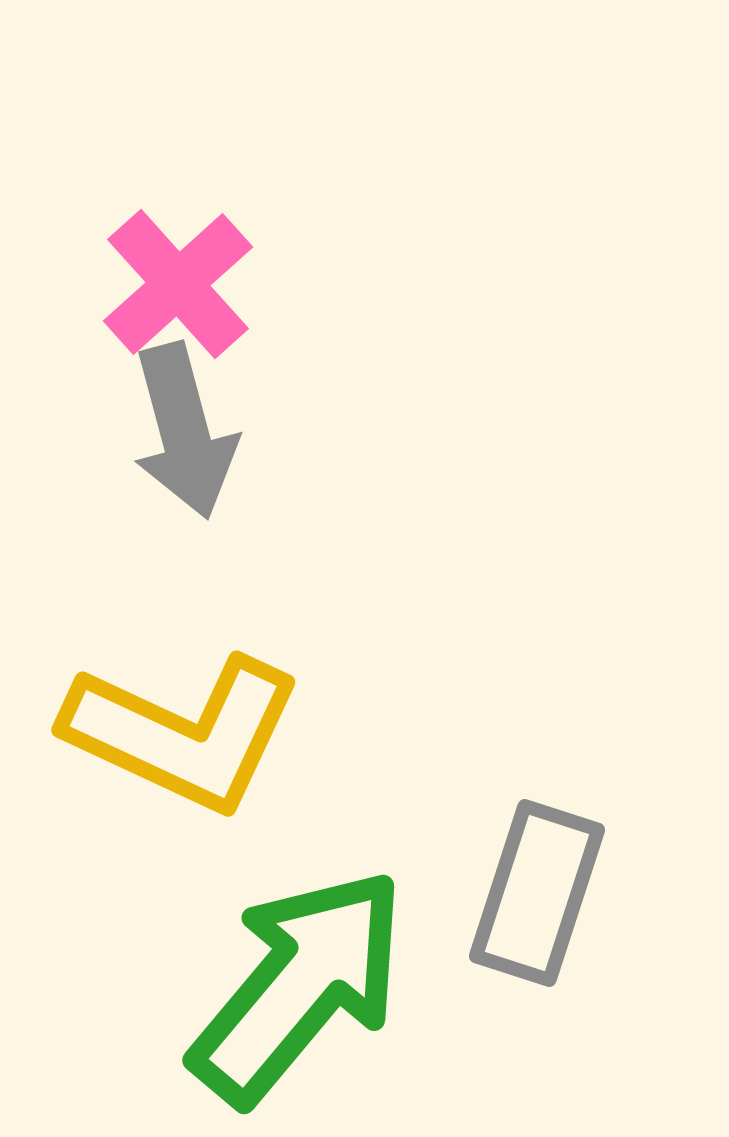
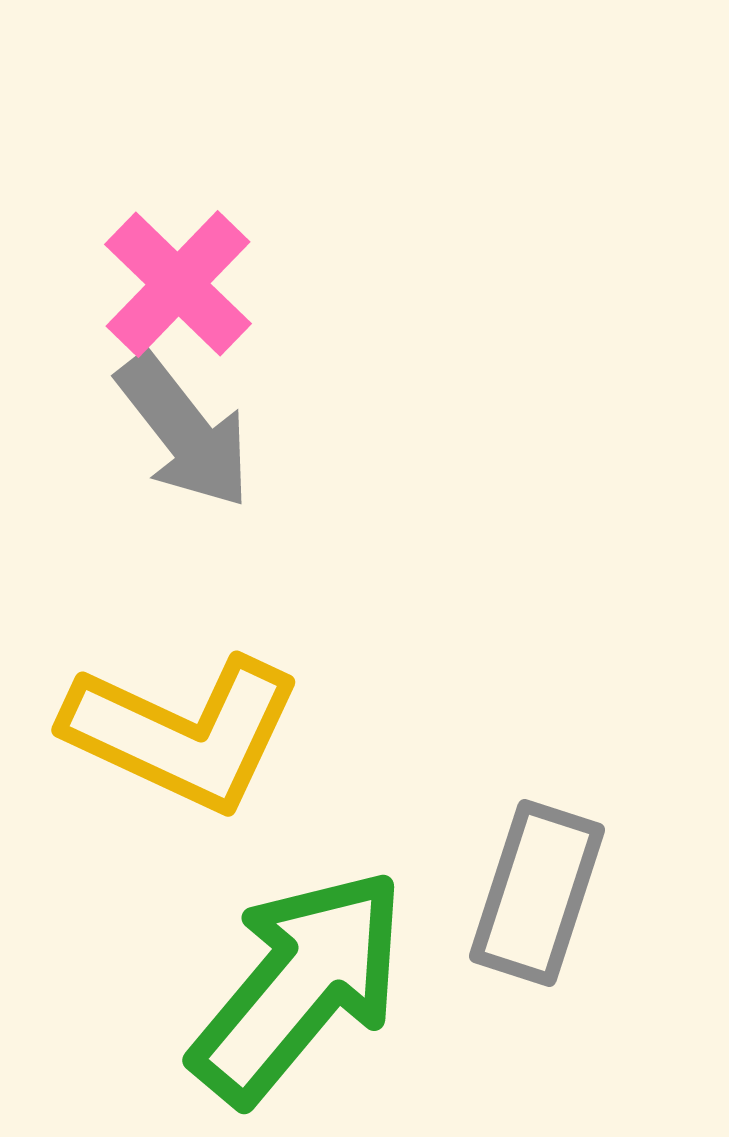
pink cross: rotated 4 degrees counterclockwise
gray arrow: rotated 23 degrees counterclockwise
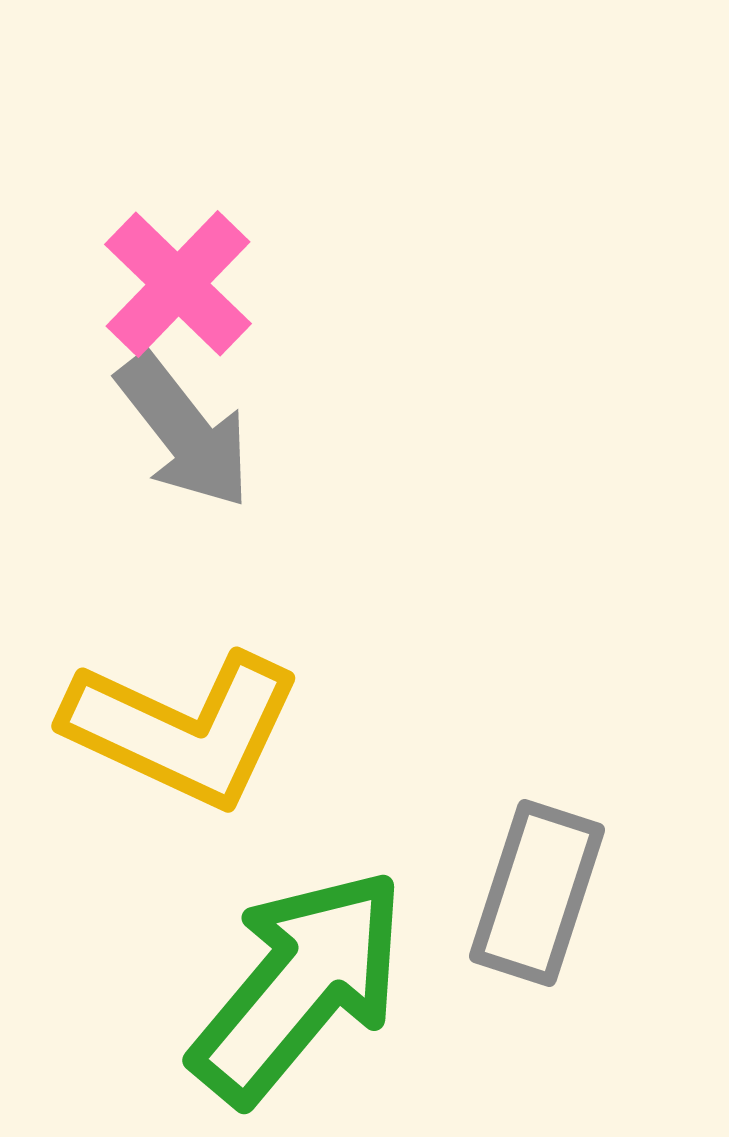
yellow L-shape: moved 4 px up
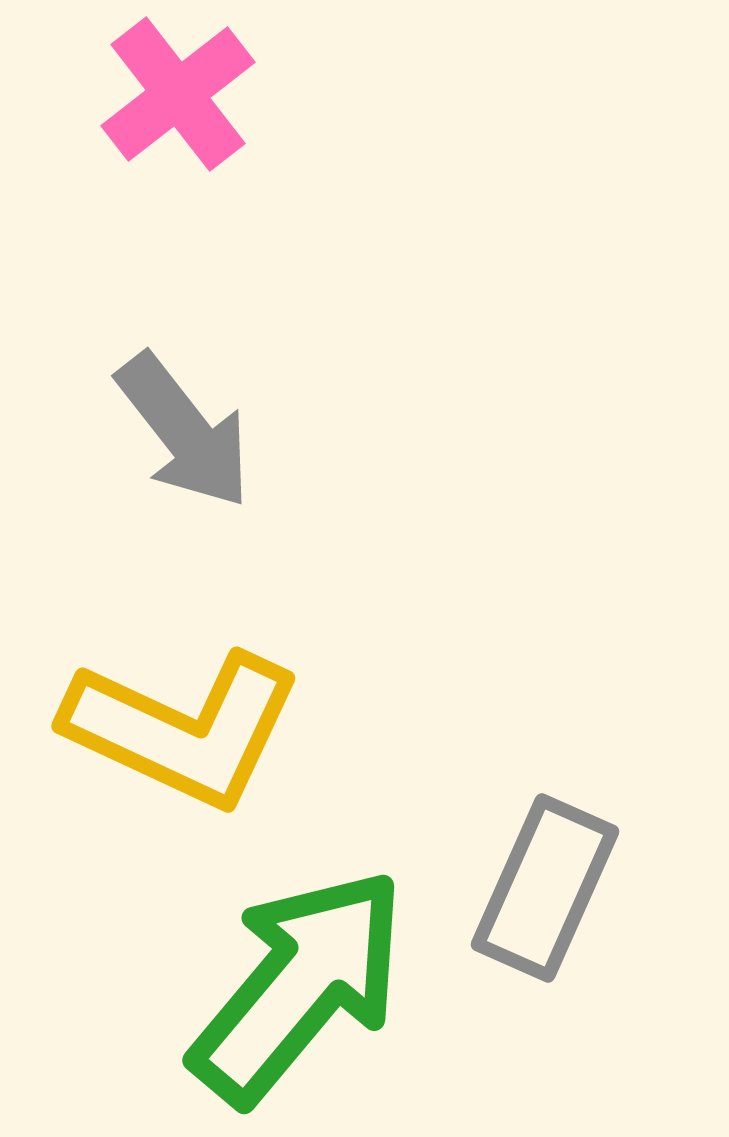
pink cross: moved 190 px up; rotated 8 degrees clockwise
gray rectangle: moved 8 px right, 5 px up; rotated 6 degrees clockwise
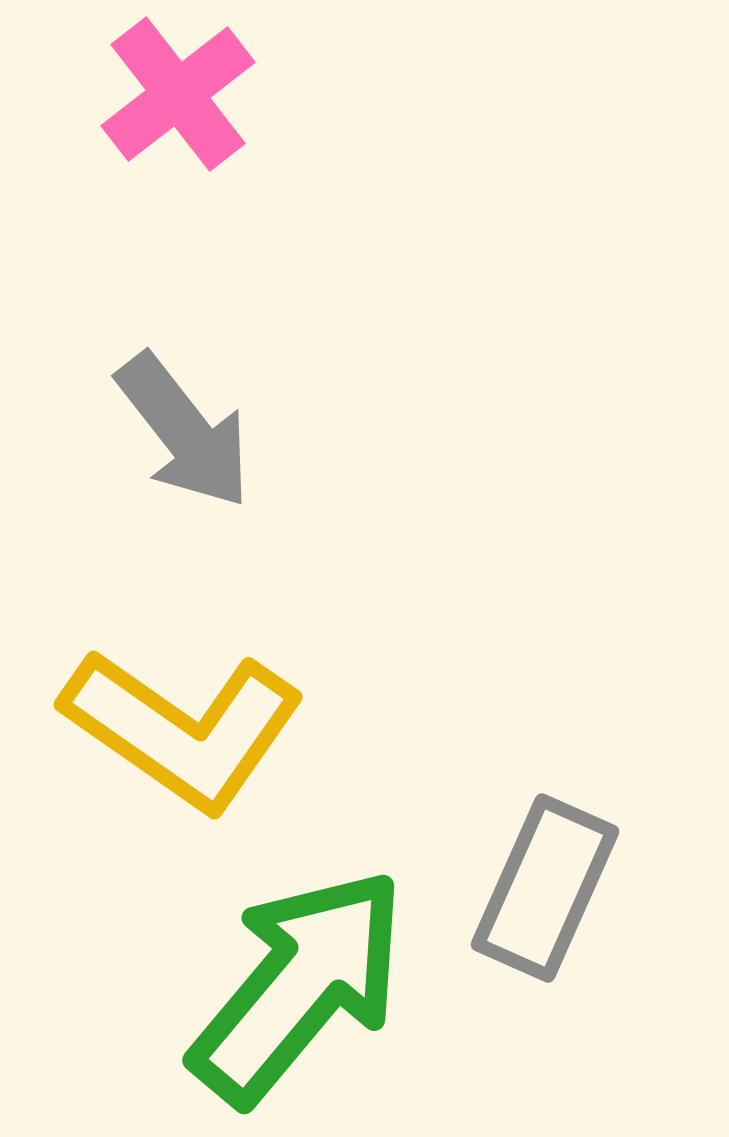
yellow L-shape: rotated 10 degrees clockwise
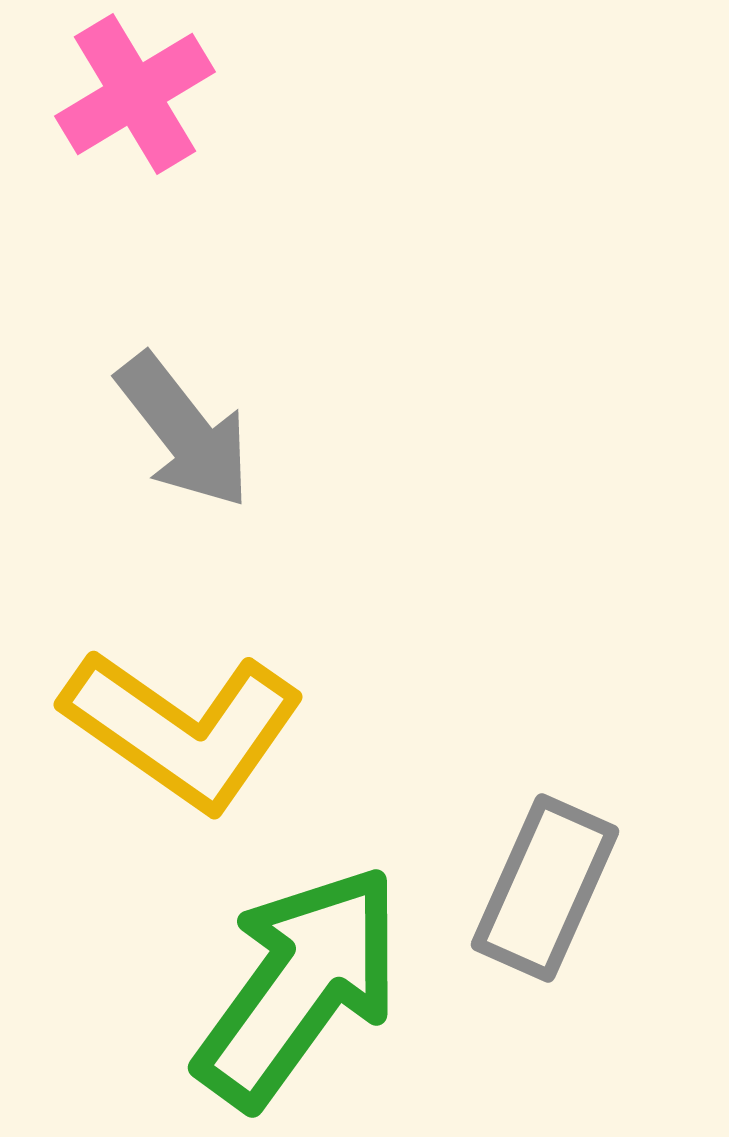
pink cross: moved 43 px left; rotated 7 degrees clockwise
green arrow: rotated 4 degrees counterclockwise
